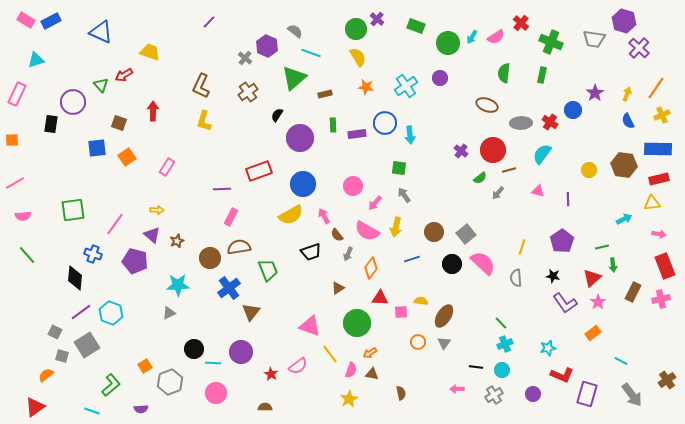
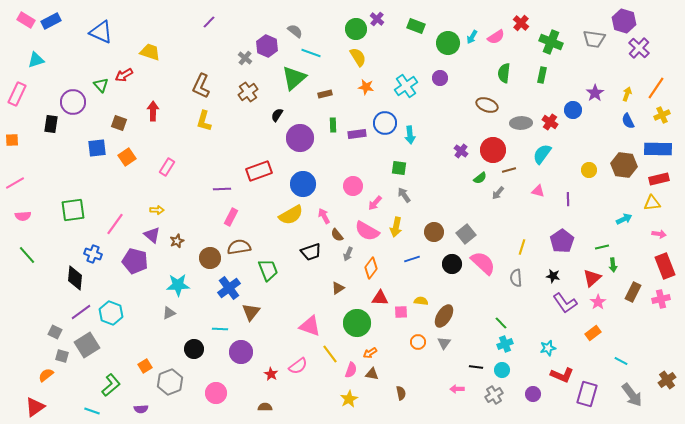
cyan line at (213, 363): moved 7 px right, 34 px up
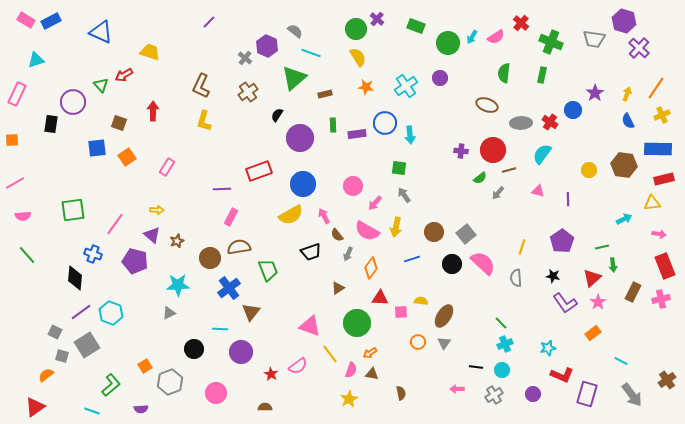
purple cross at (461, 151): rotated 32 degrees counterclockwise
red rectangle at (659, 179): moved 5 px right
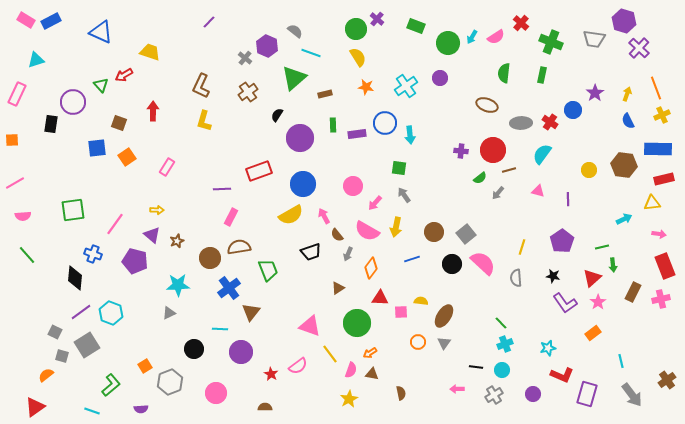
orange line at (656, 88): rotated 55 degrees counterclockwise
cyan line at (621, 361): rotated 48 degrees clockwise
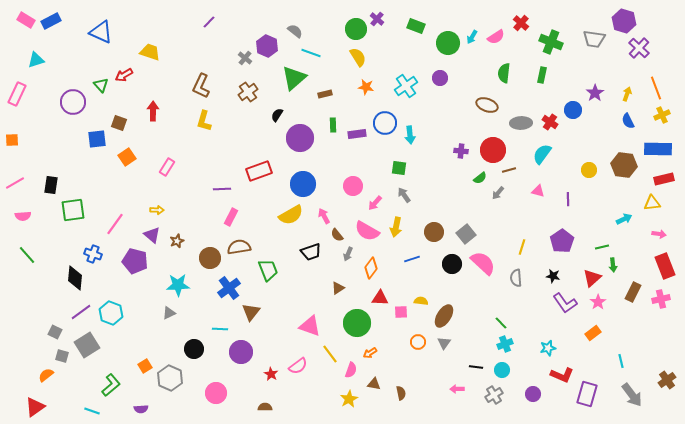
black rectangle at (51, 124): moved 61 px down
blue square at (97, 148): moved 9 px up
brown triangle at (372, 374): moved 2 px right, 10 px down
gray hexagon at (170, 382): moved 4 px up; rotated 15 degrees counterclockwise
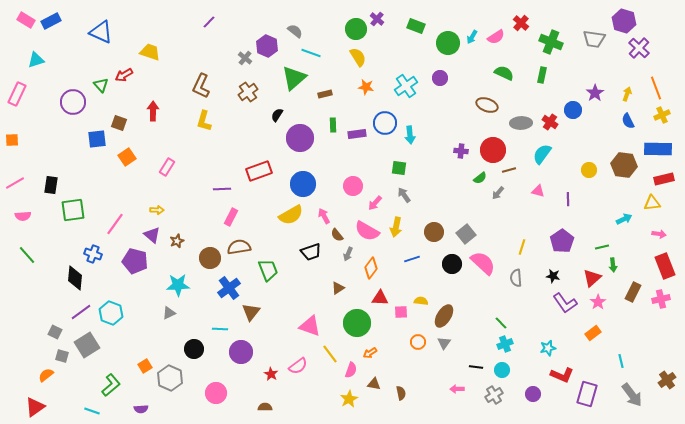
green semicircle at (504, 73): rotated 108 degrees clockwise
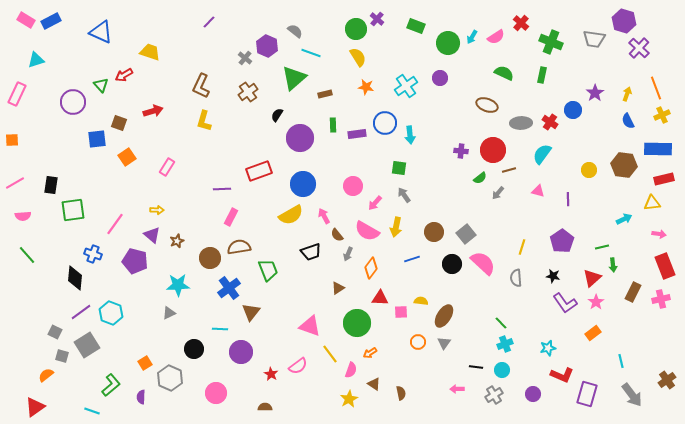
red arrow at (153, 111): rotated 72 degrees clockwise
pink star at (598, 302): moved 2 px left
orange square at (145, 366): moved 3 px up
brown triangle at (374, 384): rotated 24 degrees clockwise
purple semicircle at (141, 409): moved 12 px up; rotated 96 degrees clockwise
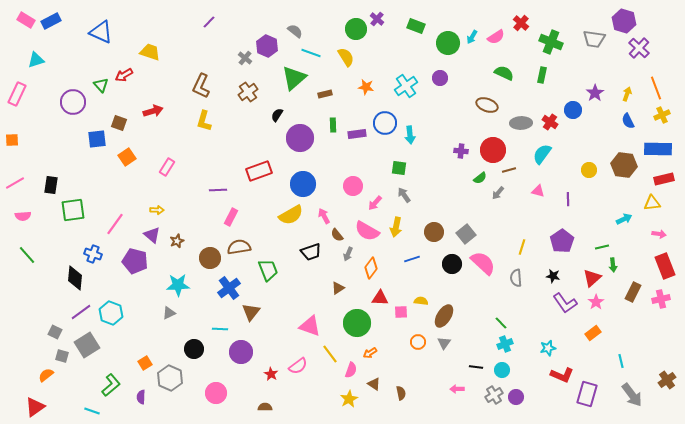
yellow semicircle at (358, 57): moved 12 px left
purple line at (222, 189): moved 4 px left, 1 px down
purple circle at (533, 394): moved 17 px left, 3 px down
